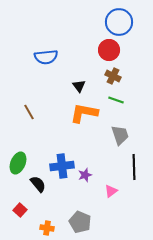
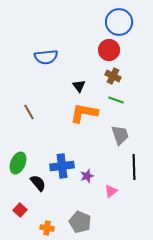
purple star: moved 2 px right, 1 px down
black semicircle: moved 1 px up
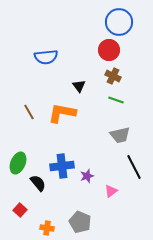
orange L-shape: moved 22 px left
gray trapezoid: rotated 95 degrees clockwise
black line: rotated 25 degrees counterclockwise
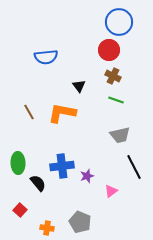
green ellipse: rotated 25 degrees counterclockwise
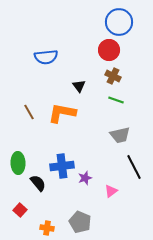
purple star: moved 2 px left, 2 px down
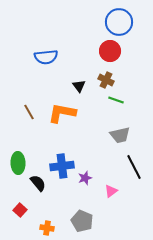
red circle: moved 1 px right, 1 px down
brown cross: moved 7 px left, 4 px down
gray pentagon: moved 2 px right, 1 px up
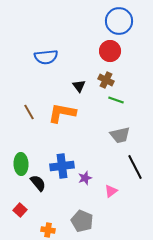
blue circle: moved 1 px up
green ellipse: moved 3 px right, 1 px down
black line: moved 1 px right
orange cross: moved 1 px right, 2 px down
